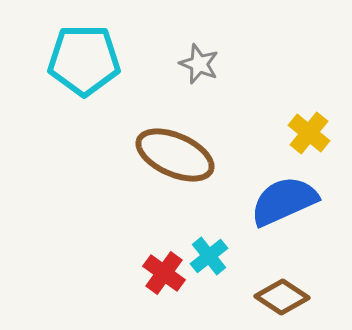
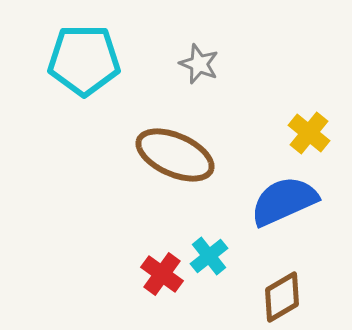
red cross: moved 2 px left, 1 px down
brown diamond: rotated 64 degrees counterclockwise
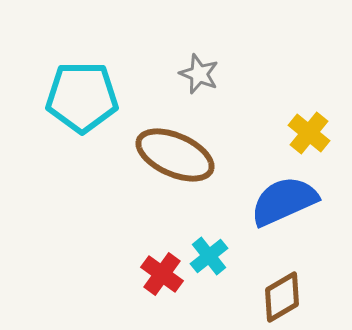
cyan pentagon: moved 2 px left, 37 px down
gray star: moved 10 px down
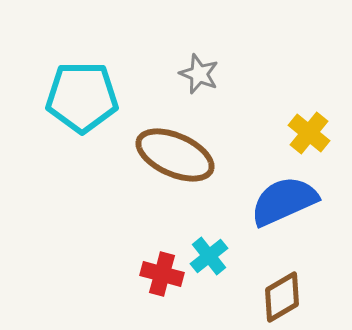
red cross: rotated 21 degrees counterclockwise
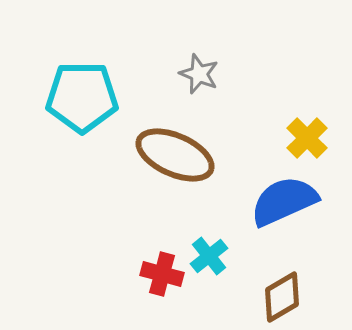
yellow cross: moved 2 px left, 5 px down; rotated 6 degrees clockwise
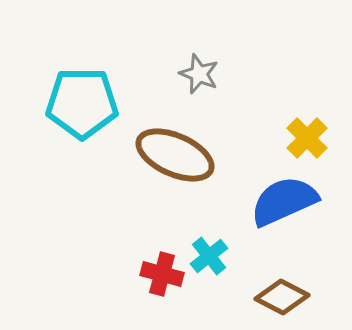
cyan pentagon: moved 6 px down
brown diamond: rotated 58 degrees clockwise
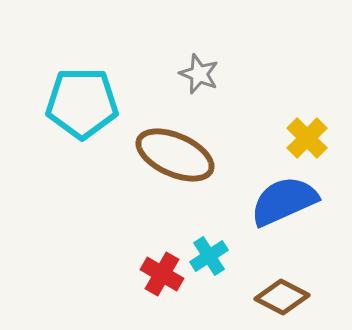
cyan cross: rotated 6 degrees clockwise
red cross: rotated 15 degrees clockwise
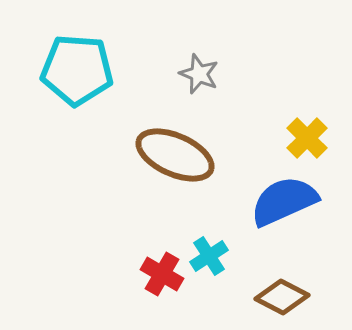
cyan pentagon: moved 5 px left, 33 px up; rotated 4 degrees clockwise
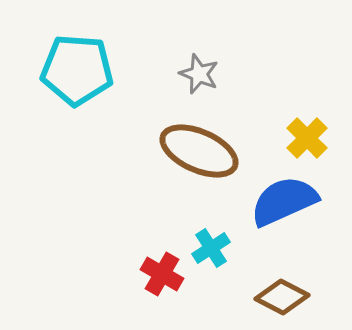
brown ellipse: moved 24 px right, 4 px up
cyan cross: moved 2 px right, 8 px up
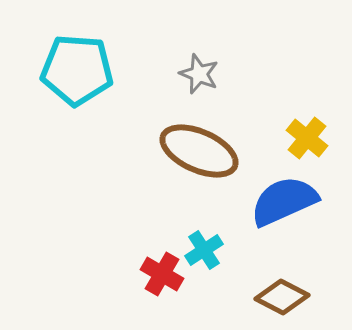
yellow cross: rotated 6 degrees counterclockwise
cyan cross: moved 7 px left, 2 px down
